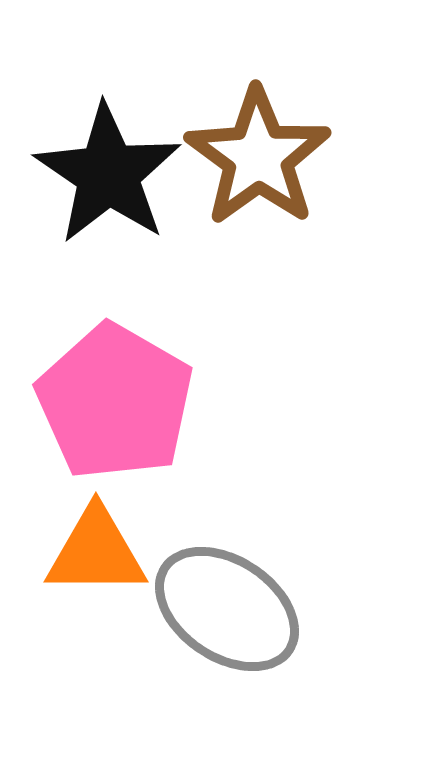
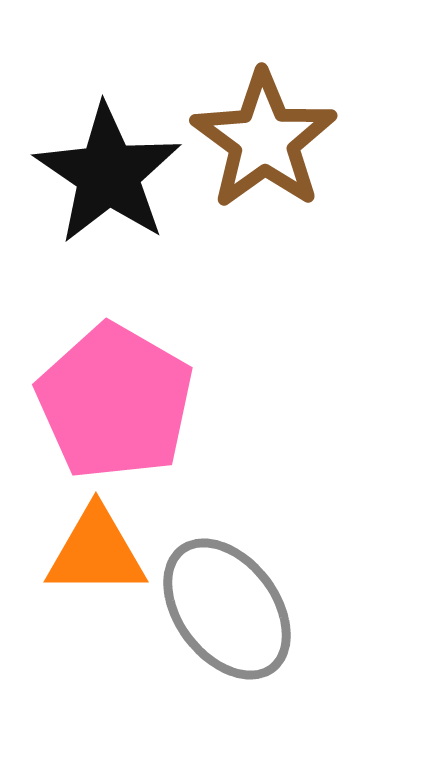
brown star: moved 6 px right, 17 px up
gray ellipse: rotated 19 degrees clockwise
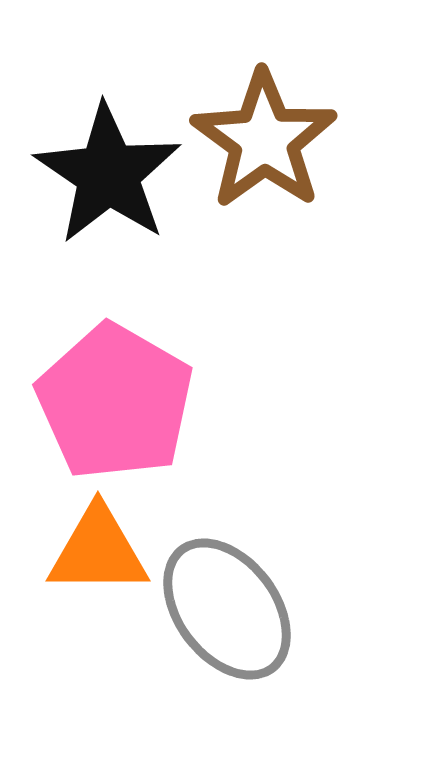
orange triangle: moved 2 px right, 1 px up
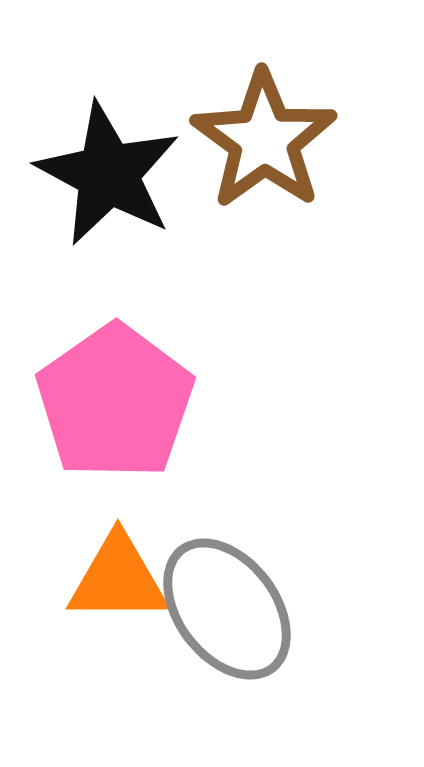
black star: rotated 6 degrees counterclockwise
pink pentagon: rotated 7 degrees clockwise
orange triangle: moved 20 px right, 28 px down
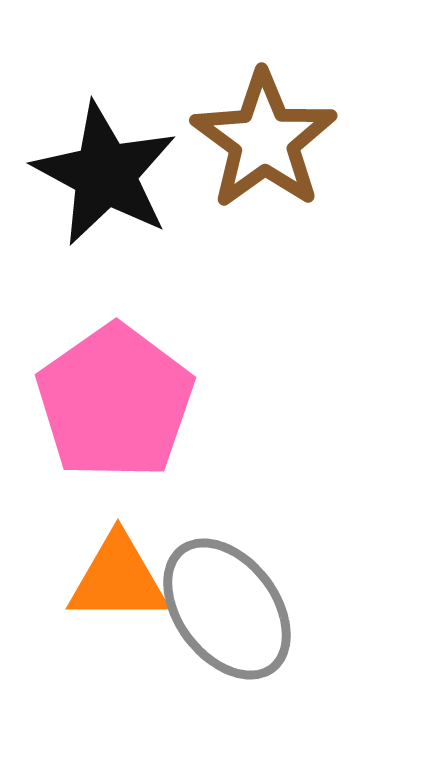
black star: moved 3 px left
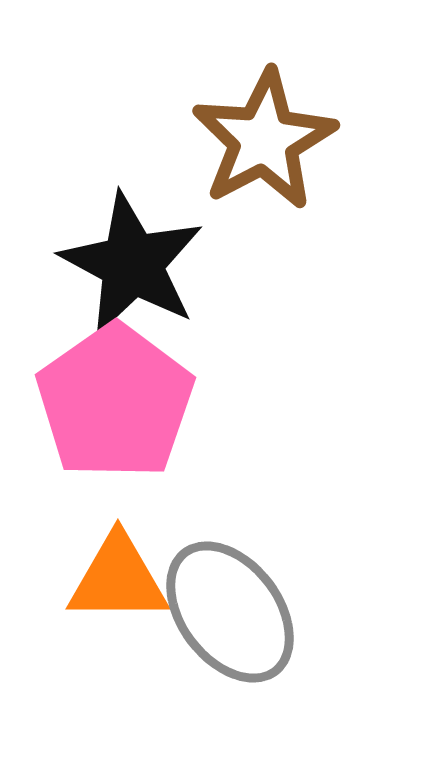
brown star: rotated 8 degrees clockwise
black star: moved 27 px right, 90 px down
gray ellipse: moved 3 px right, 3 px down
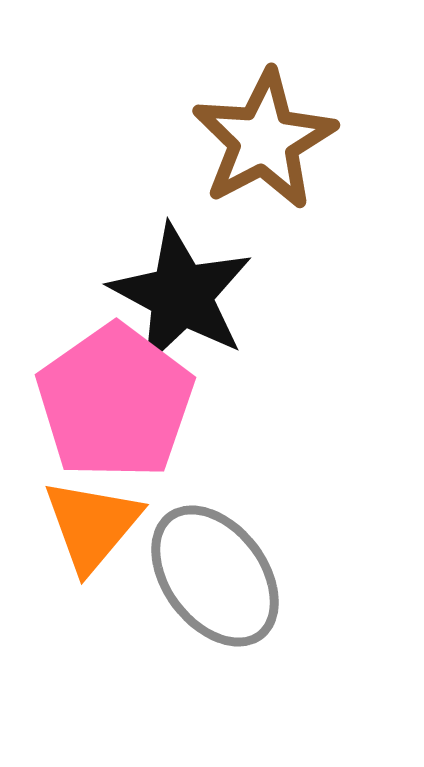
black star: moved 49 px right, 31 px down
orange triangle: moved 26 px left, 54 px up; rotated 50 degrees counterclockwise
gray ellipse: moved 15 px left, 36 px up
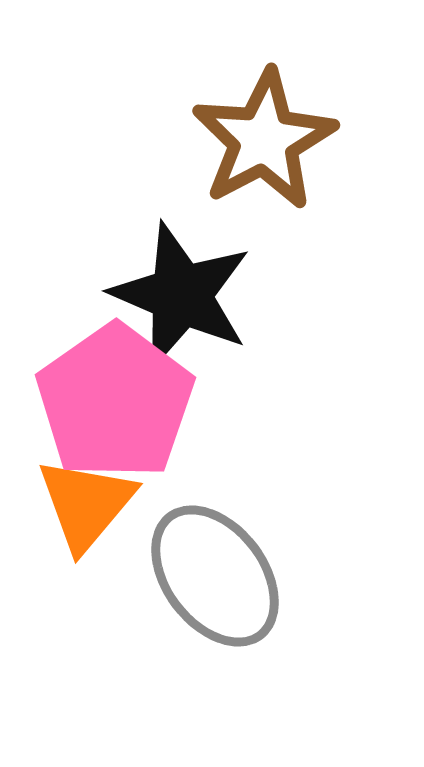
black star: rotated 5 degrees counterclockwise
orange triangle: moved 6 px left, 21 px up
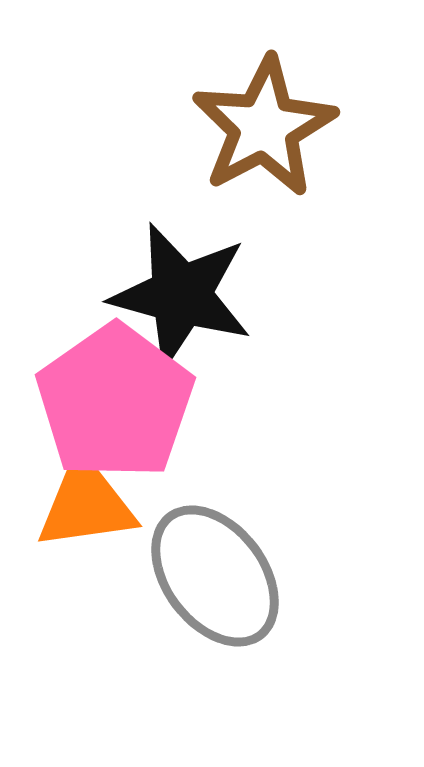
brown star: moved 13 px up
black star: rotated 8 degrees counterclockwise
orange triangle: rotated 42 degrees clockwise
